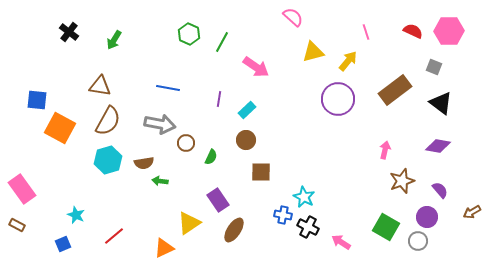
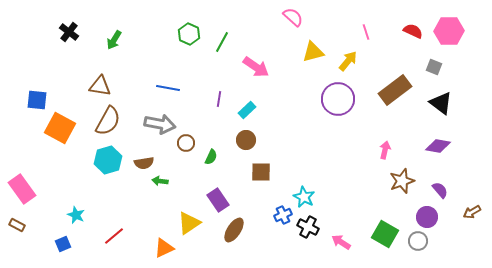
blue cross at (283, 215): rotated 36 degrees counterclockwise
green square at (386, 227): moved 1 px left, 7 px down
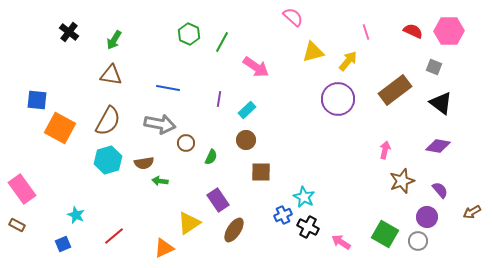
brown triangle at (100, 86): moved 11 px right, 11 px up
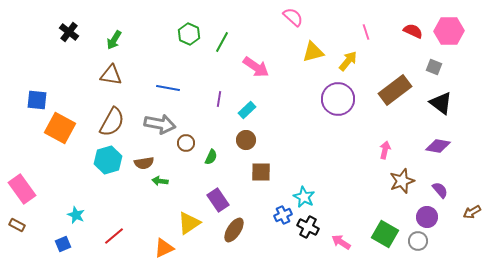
brown semicircle at (108, 121): moved 4 px right, 1 px down
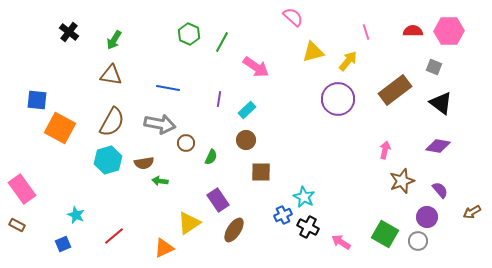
red semicircle at (413, 31): rotated 24 degrees counterclockwise
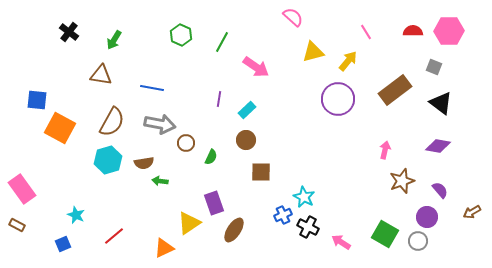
pink line at (366, 32): rotated 14 degrees counterclockwise
green hexagon at (189, 34): moved 8 px left, 1 px down
brown triangle at (111, 75): moved 10 px left
blue line at (168, 88): moved 16 px left
purple rectangle at (218, 200): moved 4 px left, 3 px down; rotated 15 degrees clockwise
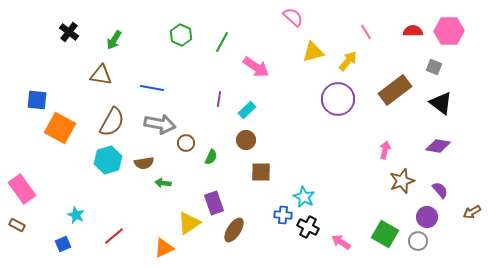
green arrow at (160, 181): moved 3 px right, 2 px down
blue cross at (283, 215): rotated 30 degrees clockwise
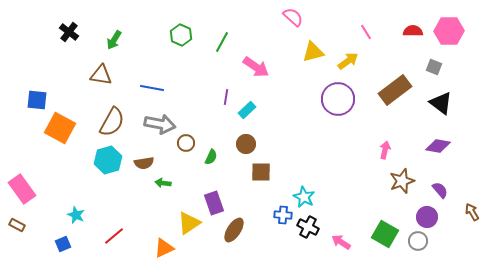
yellow arrow at (348, 61): rotated 15 degrees clockwise
purple line at (219, 99): moved 7 px right, 2 px up
brown circle at (246, 140): moved 4 px down
brown arrow at (472, 212): rotated 90 degrees clockwise
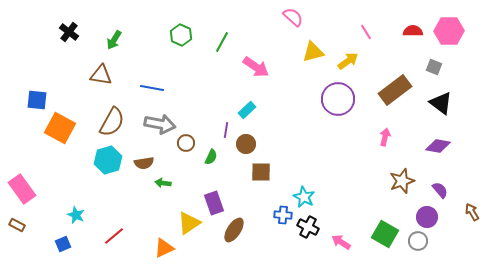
purple line at (226, 97): moved 33 px down
pink arrow at (385, 150): moved 13 px up
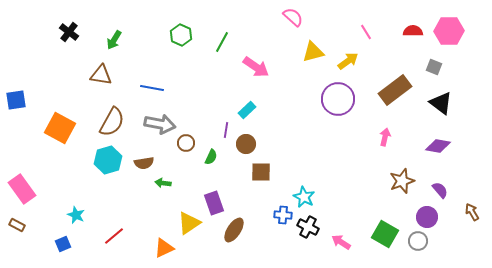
blue square at (37, 100): moved 21 px left; rotated 15 degrees counterclockwise
